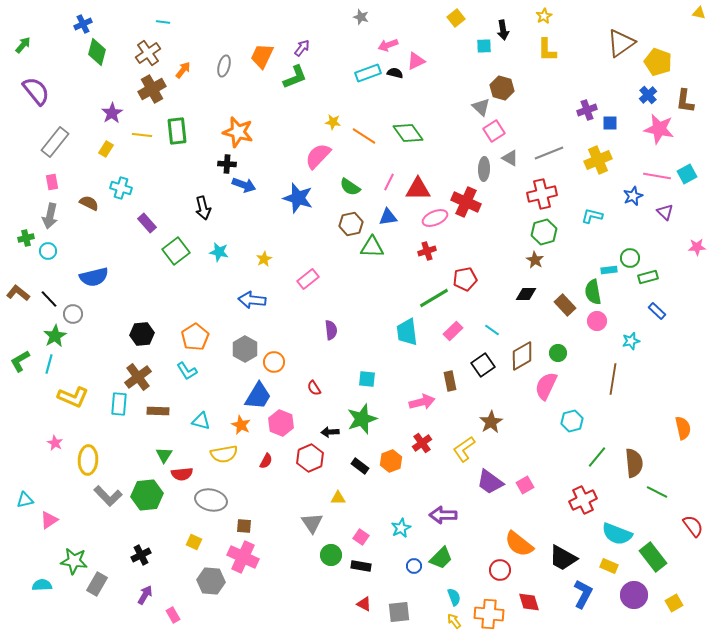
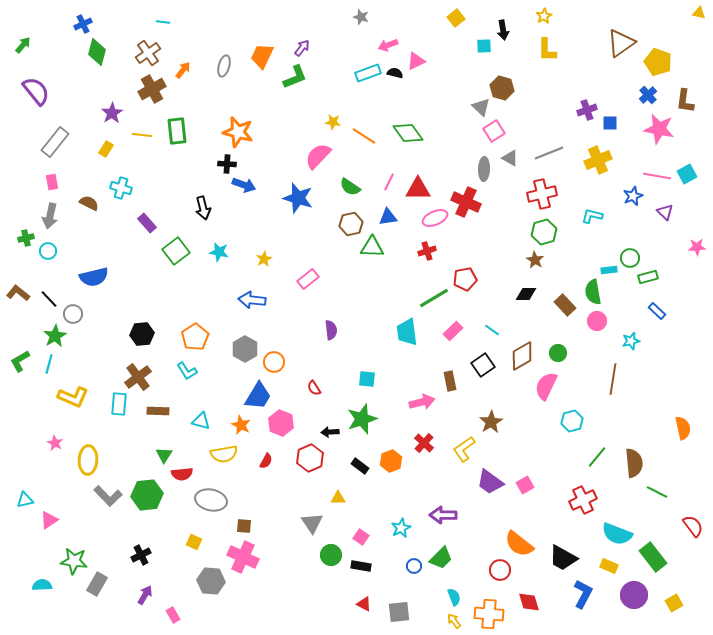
red cross at (422, 443): moved 2 px right; rotated 12 degrees counterclockwise
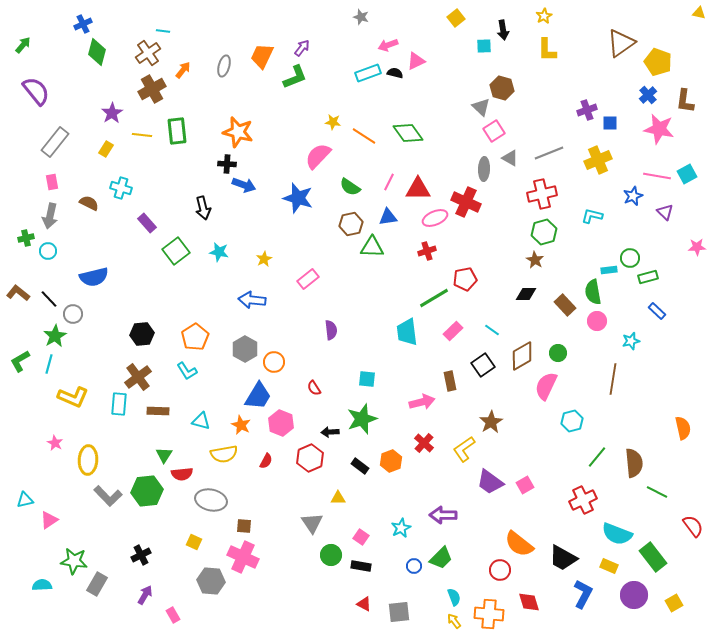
cyan line at (163, 22): moved 9 px down
green hexagon at (147, 495): moved 4 px up
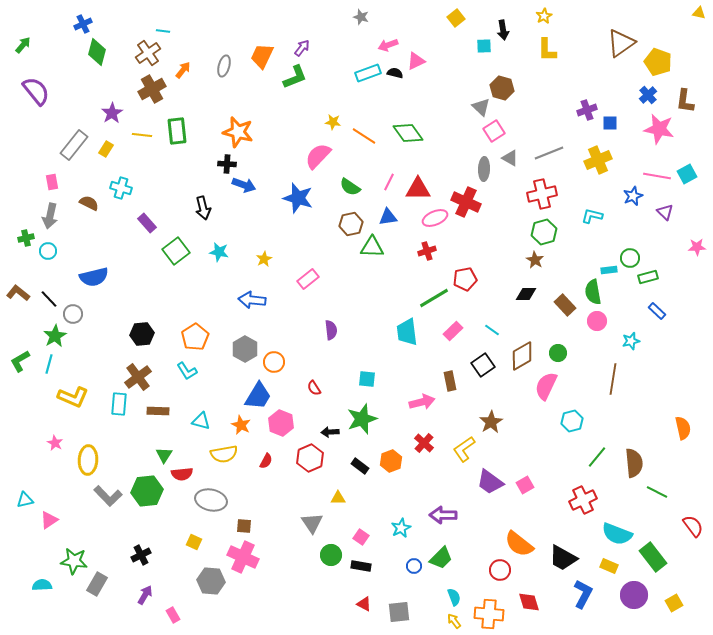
gray rectangle at (55, 142): moved 19 px right, 3 px down
